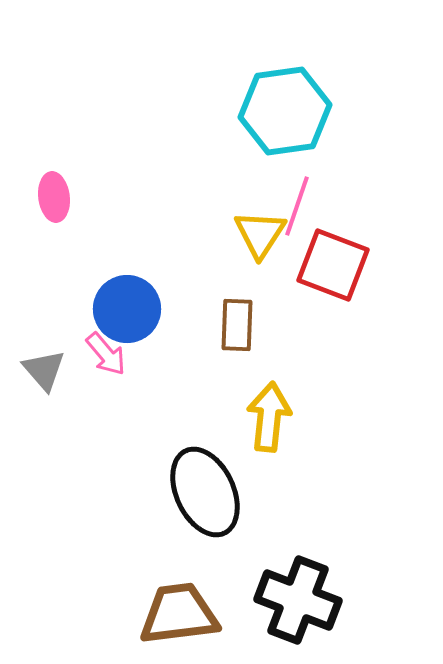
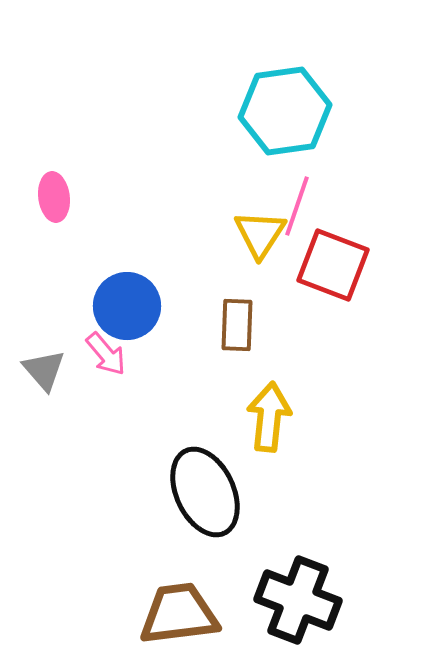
blue circle: moved 3 px up
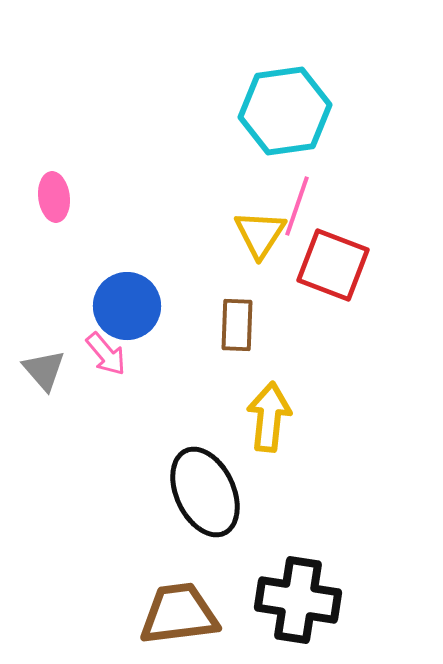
black cross: rotated 12 degrees counterclockwise
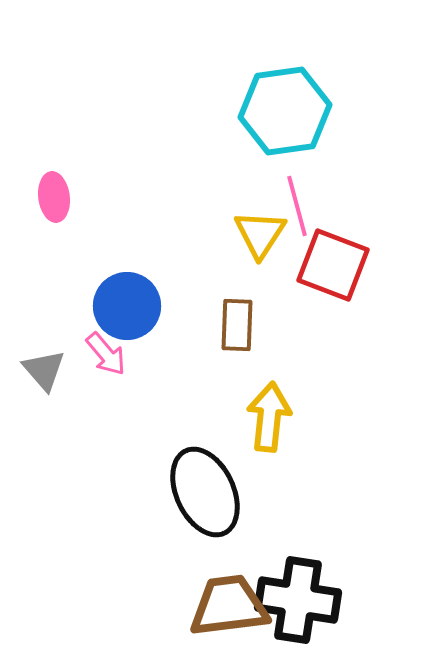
pink line: rotated 34 degrees counterclockwise
brown trapezoid: moved 50 px right, 8 px up
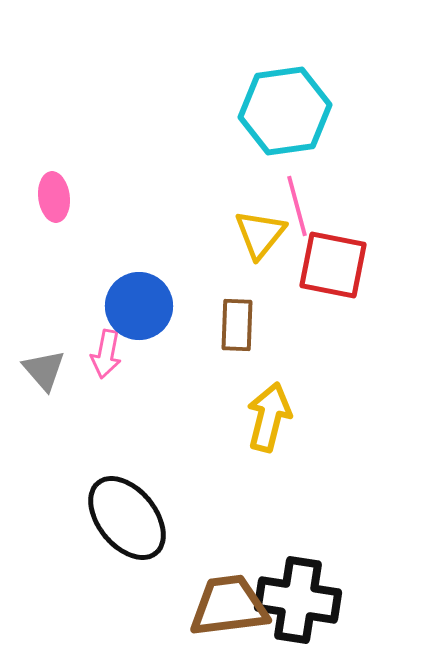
yellow triangle: rotated 6 degrees clockwise
red square: rotated 10 degrees counterclockwise
blue circle: moved 12 px right
pink arrow: rotated 51 degrees clockwise
yellow arrow: rotated 8 degrees clockwise
black ellipse: moved 78 px left, 26 px down; rotated 14 degrees counterclockwise
